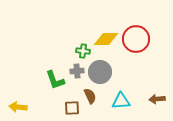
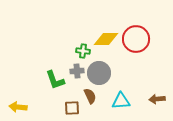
gray circle: moved 1 px left, 1 px down
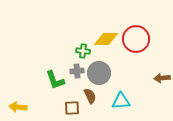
brown arrow: moved 5 px right, 21 px up
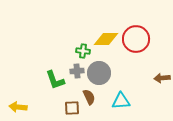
brown semicircle: moved 1 px left, 1 px down
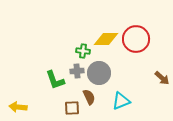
brown arrow: rotated 133 degrees counterclockwise
cyan triangle: rotated 18 degrees counterclockwise
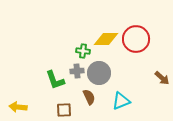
brown square: moved 8 px left, 2 px down
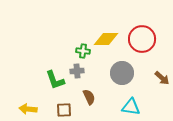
red circle: moved 6 px right
gray circle: moved 23 px right
cyan triangle: moved 10 px right, 6 px down; rotated 30 degrees clockwise
yellow arrow: moved 10 px right, 2 px down
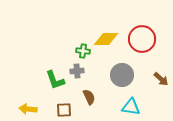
gray circle: moved 2 px down
brown arrow: moved 1 px left, 1 px down
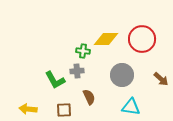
green L-shape: rotated 10 degrees counterclockwise
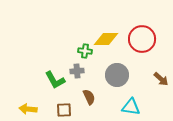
green cross: moved 2 px right
gray circle: moved 5 px left
